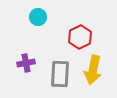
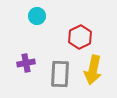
cyan circle: moved 1 px left, 1 px up
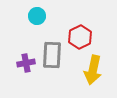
gray rectangle: moved 8 px left, 19 px up
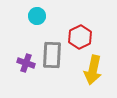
purple cross: rotated 30 degrees clockwise
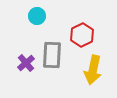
red hexagon: moved 2 px right, 2 px up
purple cross: rotated 30 degrees clockwise
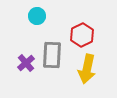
yellow arrow: moved 6 px left, 1 px up
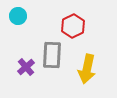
cyan circle: moved 19 px left
red hexagon: moved 9 px left, 9 px up
purple cross: moved 4 px down
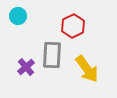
yellow arrow: rotated 48 degrees counterclockwise
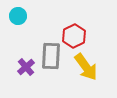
red hexagon: moved 1 px right, 10 px down
gray rectangle: moved 1 px left, 1 px down
yellow arrow: moved 1 px left, 2 px up
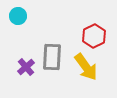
red hexagon: moved 20 px right
gray rectangle: moved 1 px right, 1 px down
